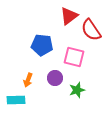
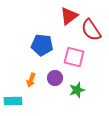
orange arrow: moved 3 px right
cyan rectangle: moved 3 px left, 1 px down
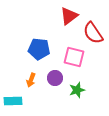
red semicircle: moved 2 px right, 3 px down
blue pentagon: moved 3 px left, 4 px down
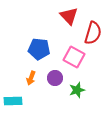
red triangle: rotated 36 degrees counterclockwise
red semicircle: rotated 130 degrees counterclockwise
pink square: rotated 15 degrees clockwise
orange arrow: moved 2 px up
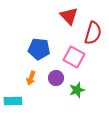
purple circle: moved 1 px right
